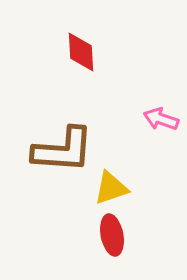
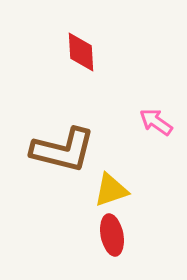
pink arrow: moved 5 px left, 3 px down; rotated 16 degrees clockwise
brown L-shape: rotated 10 degrees clockwise
yellow triangle: moved 2 px down
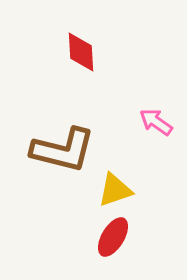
yellow triangle: moved 4 px right
red ellipse: moved 1 px right, 2 px down; rotated 42 degrees clockwise
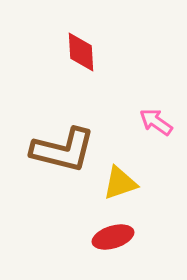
yellow triangle: moved 5 px right, 7 px up
red ellipse: rotated 42 degrees clockwise
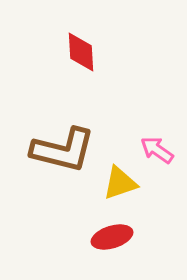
pink arrow: moved 1 px right, 28 px down
red ellipse: moved 1 px left
